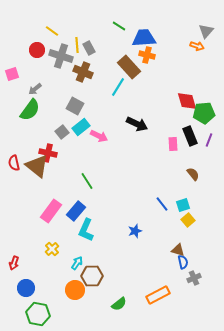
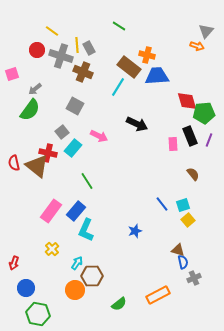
blue trapezoid at (144, 38): moved 13 px right, 38 px down
brown rectangle at (129, 67): rotated 10 degrees counterclockwise
cyan rectangle at (81, 127): moved 8 px left, 21 px down; rotated 12 degrees counterclockwise
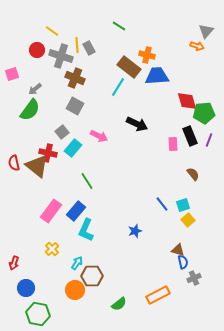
brown cross at (83, 72): moved 8 px left, 6 px down
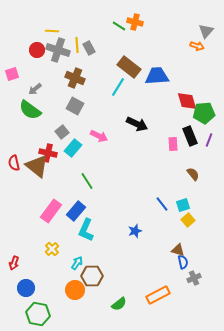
yellow line at (52, 31): rotated 32 degrees counterclockwise
orange cross at (147, 55): moved 12 px left, 33 px up
gray cross at (61, 56): moved 3 px left, 6 px up
green semicircle at (30, 110): rotated 90 degrees clockwise
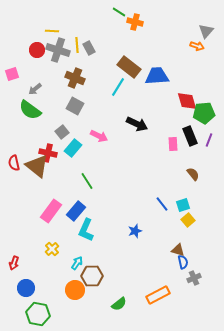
green line at (119, 26): moved 14 px up
